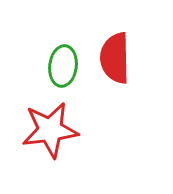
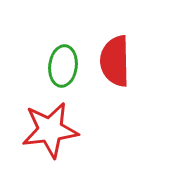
red semicircle: moved 3 px down
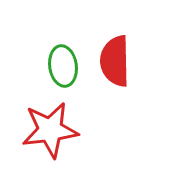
green ellipse: rotated 15 degrees counterclockwise
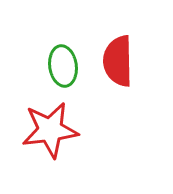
red semicircle: moved 3 px right
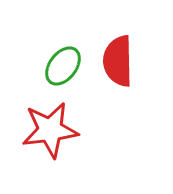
green ellipse: rotated 45 degrees clockwise
